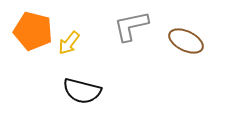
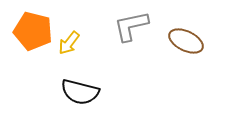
black semicircle: moved 2 px left, 1 px down
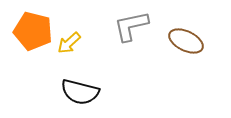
yellow arrow: rotated 10 degrees clockwise
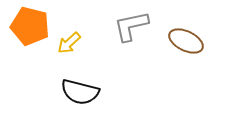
orange pentagon: moved 3 px left, 5 px up
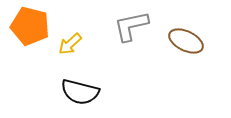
yellow arrow: moved 1 px right, 1 px down
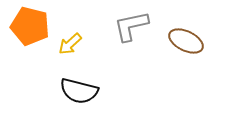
black semicircle: moved 1 px left, 1 px up
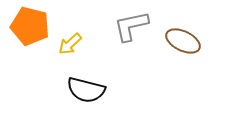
brown ellipse: moved 3 px left
black semicircle: moved 7 px right, 1 px up
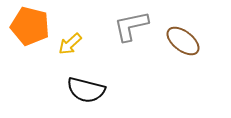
brown ellipse: rotated 12 degrees clockwise
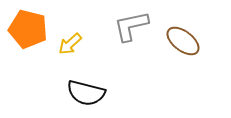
orange pentagon: moved 2 px left, 3 px down
black semicircle: moved 3 px down
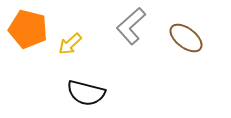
gray L-shape: rotated 30 degrees counterclockwise
brown ellipse: moved 3 px right, 3 px up
